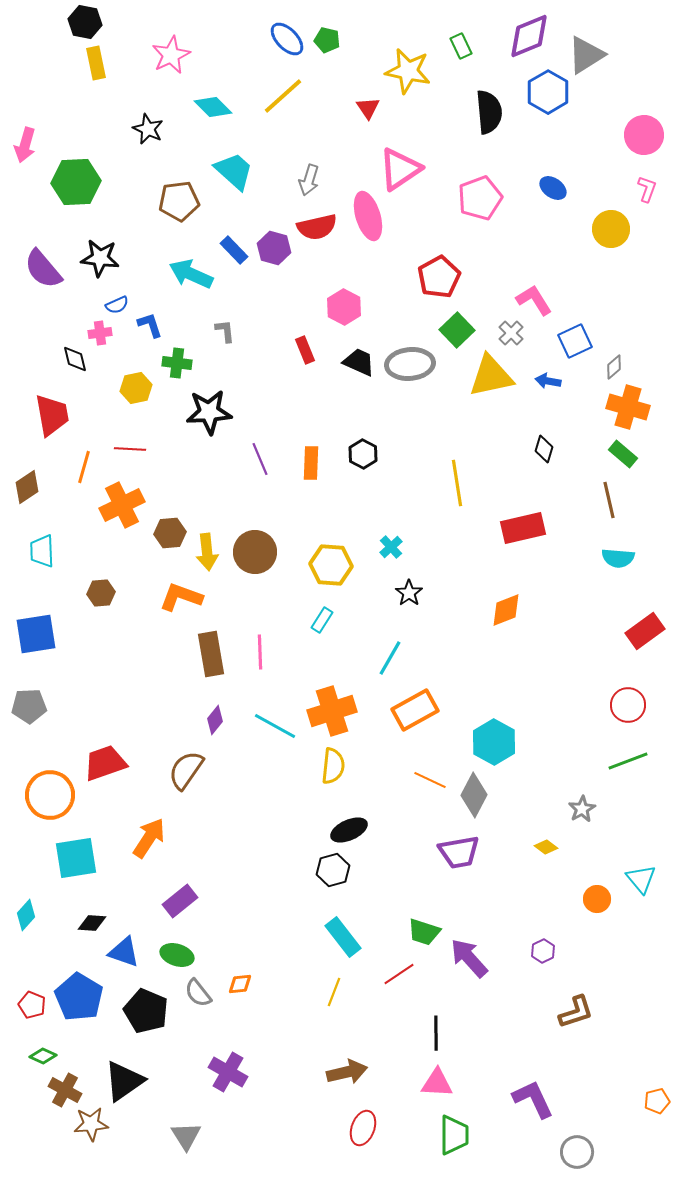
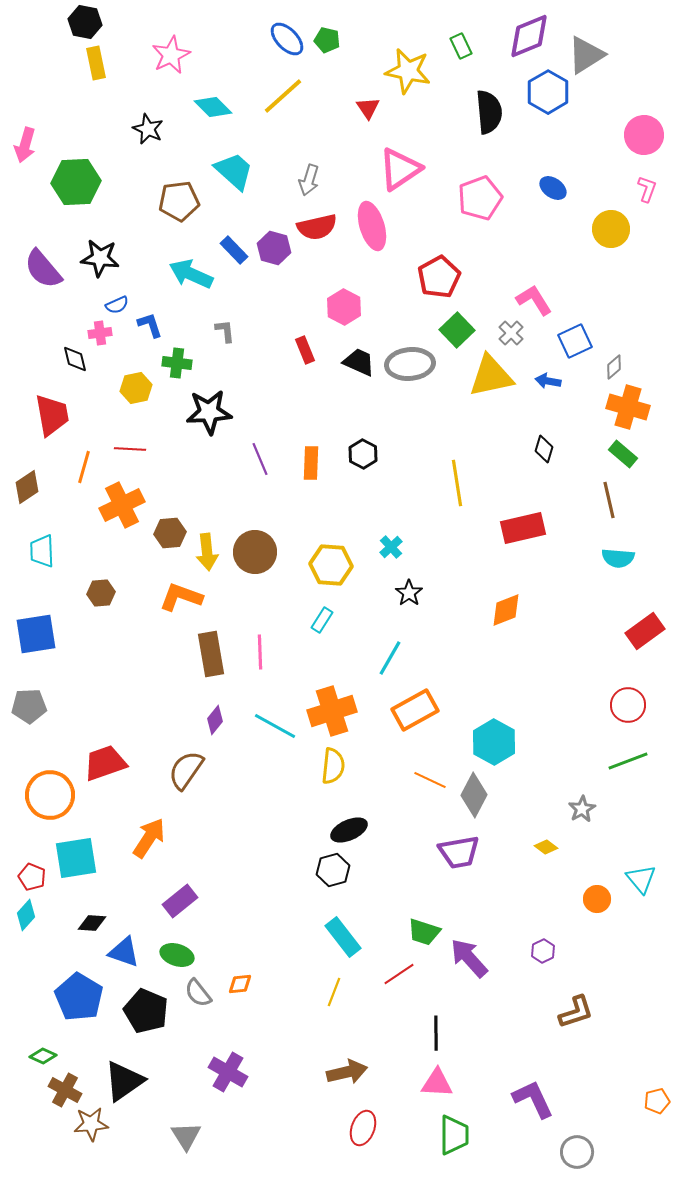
pink ellipse at (368, 216): moved 4 px right, 10 px down
red pentagon at (32, 1005): moved 128 px up
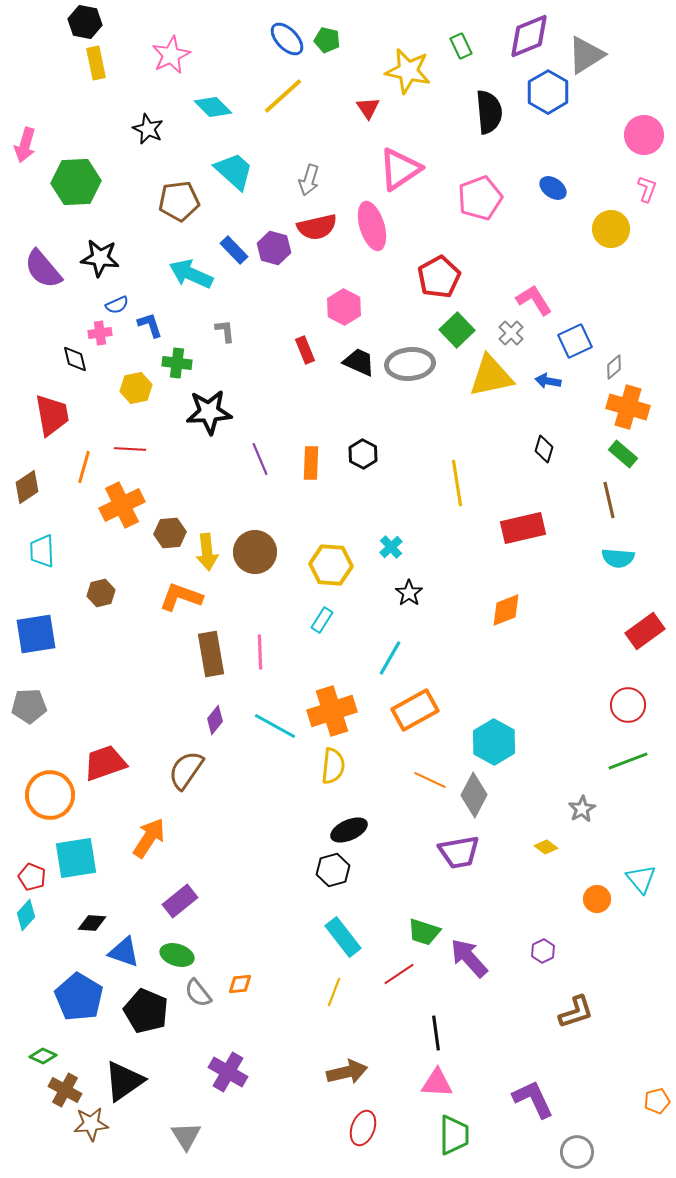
brown hexagon at (101, 593): rotated 8 degrees counterclockwise
black line at (436, 1033): rotated 8 degrees counterclockwise
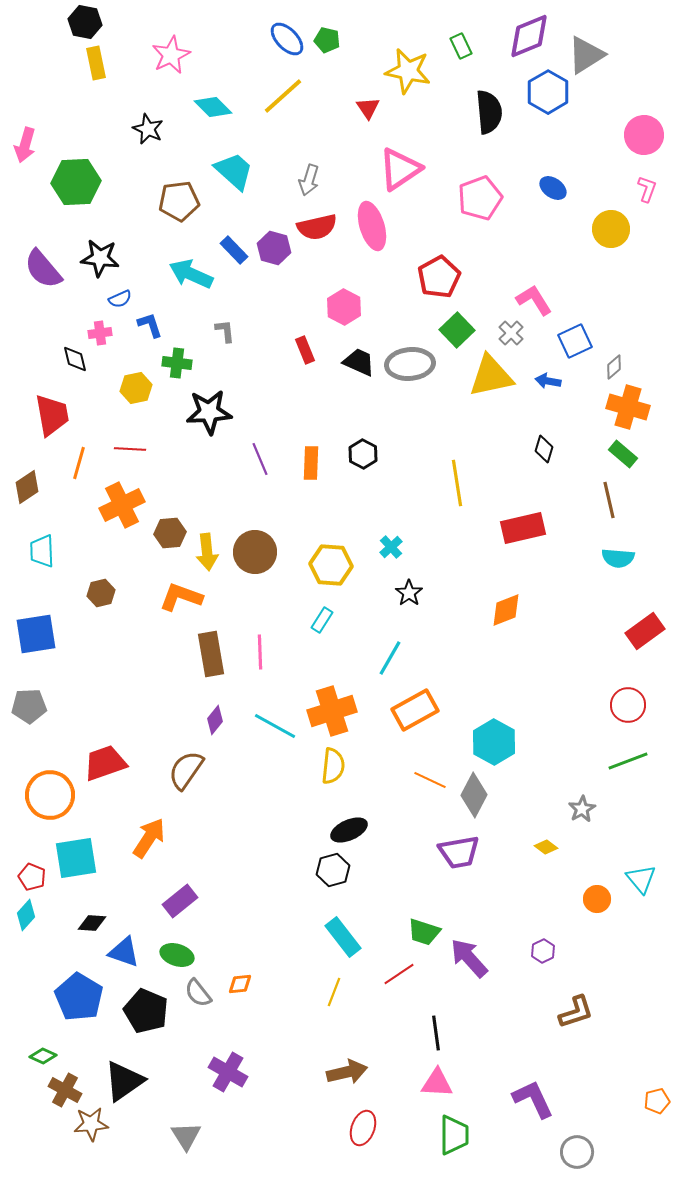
blue semicircle at (117, 305): moved 3 px right, 6 px up
orange line at (84, 467): moved 5 px left, 4 px up
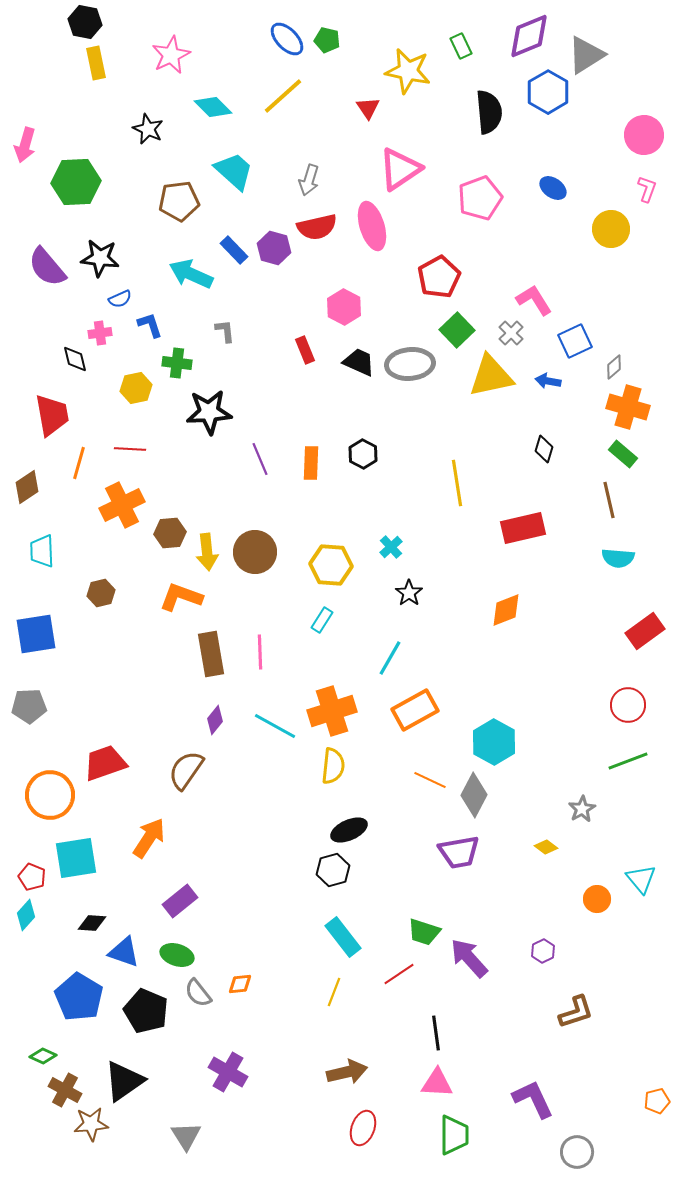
purple semicircle at (43, 269): moved 4 px right, 2 px up
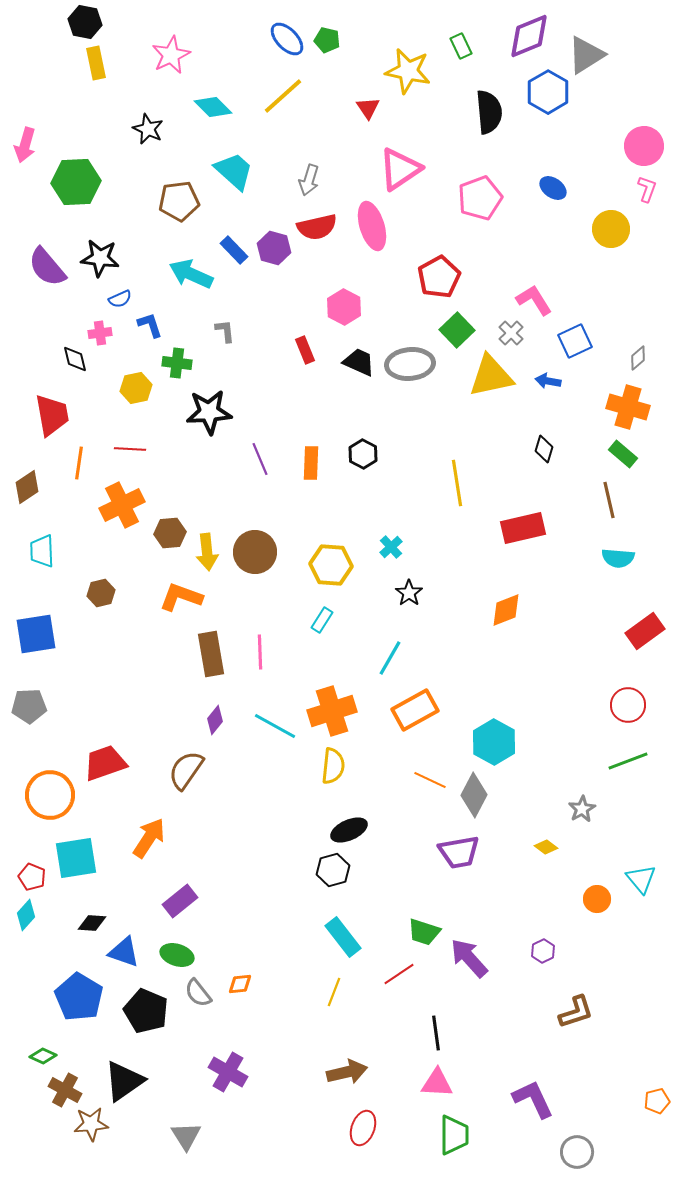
pink circle at (644, 135): moved 11 px down
gray diamond at (614, 367): moved 24 px right, 9 px up
orange line at (79, 463): rotated 8 degrees counterclockwise
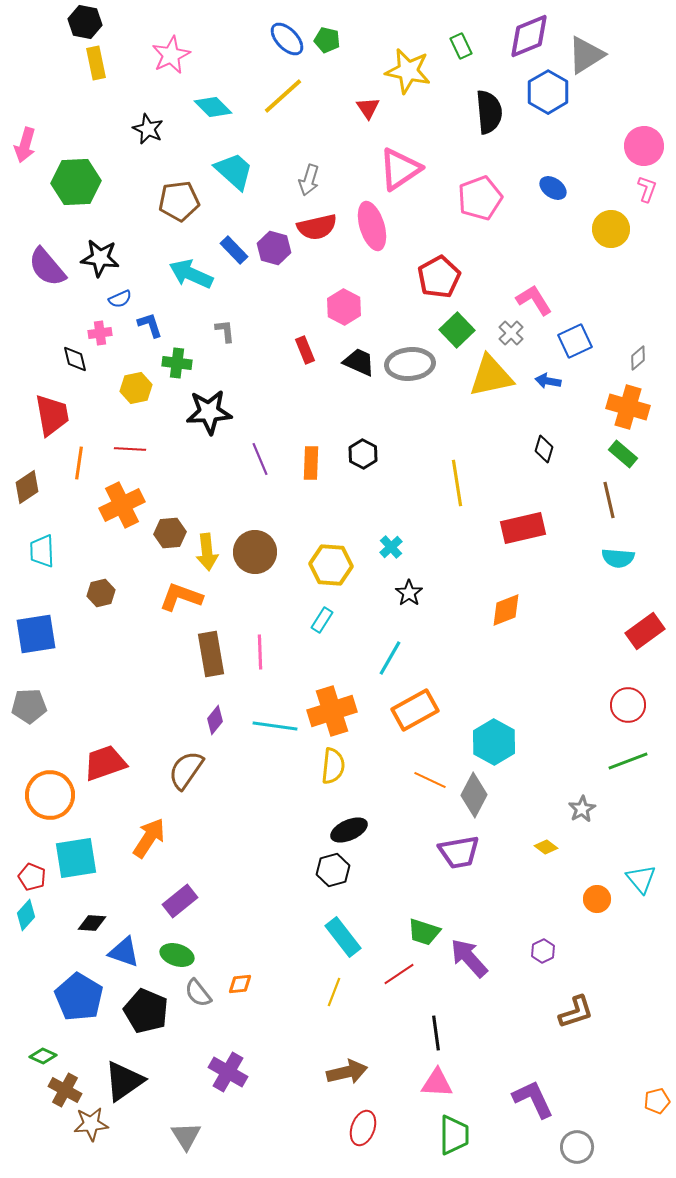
cyan line at (275, 726): rotated 21 degrees counterclockwise
gray circle at (577, 1152): moved 5 px up
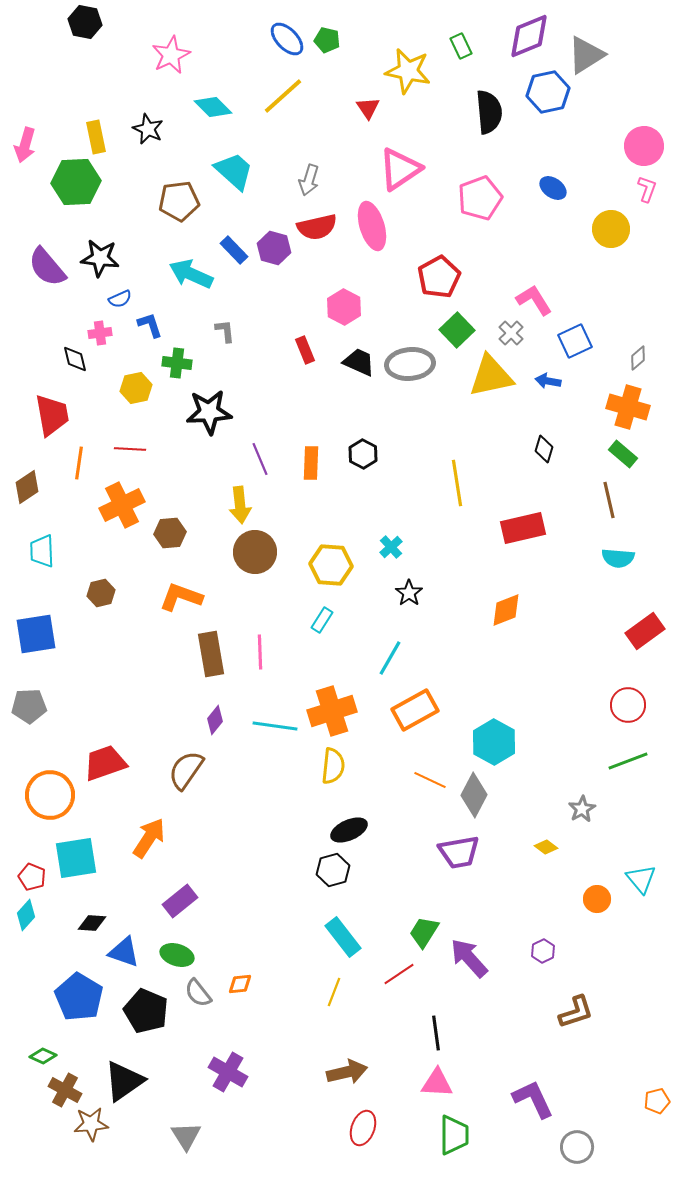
yellow rectangle at (96, 63): moved 74 px down
blue hexagon at (548, 92): rotated 18 degrees clockwise
yellow arrow at (207, 552): moved 33 px right, 47 px up
green trapezoid at (424, 932): rotated 104 degrees clockwise
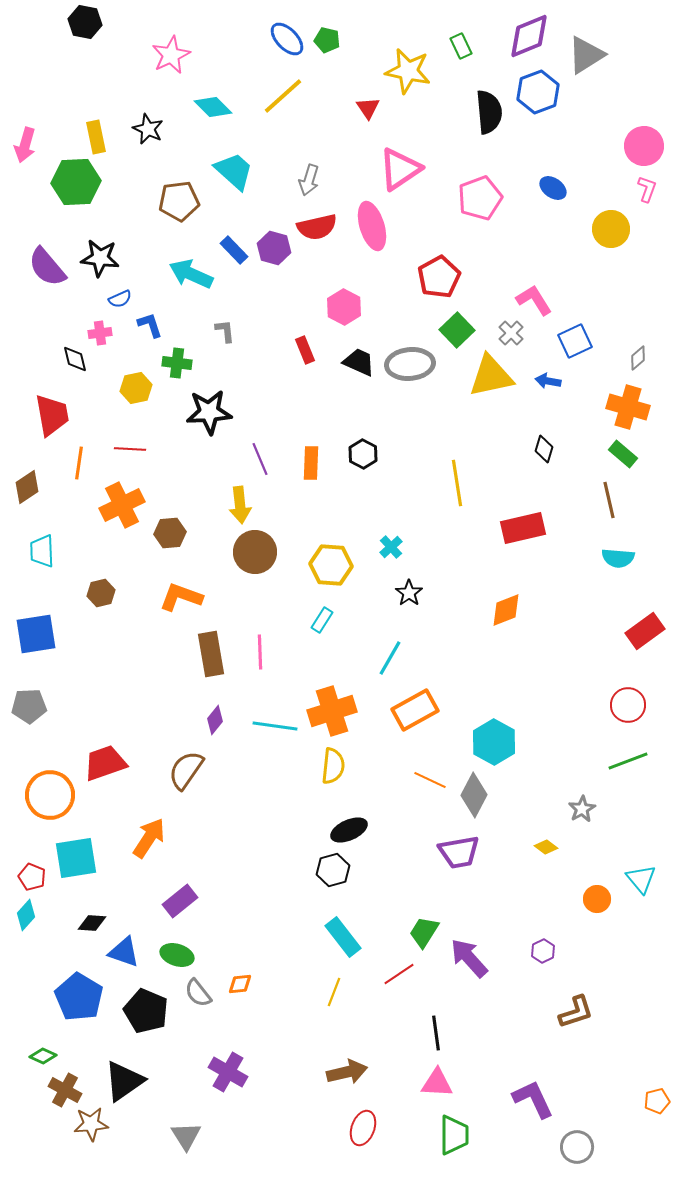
blue hexagon at (548, 92): moved 10 px left; rotated 9 degrees counterclockwise
